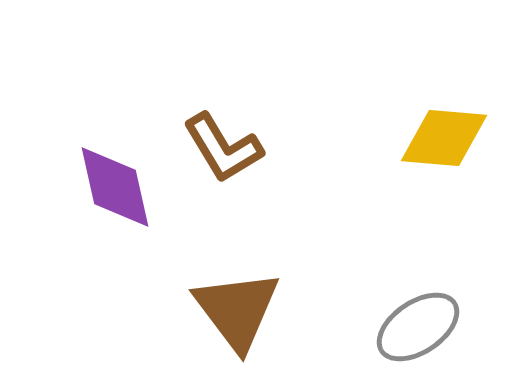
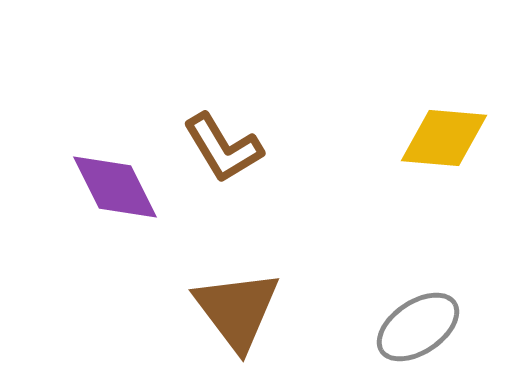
purple diamond: rotated 14 degrees counterclockwise
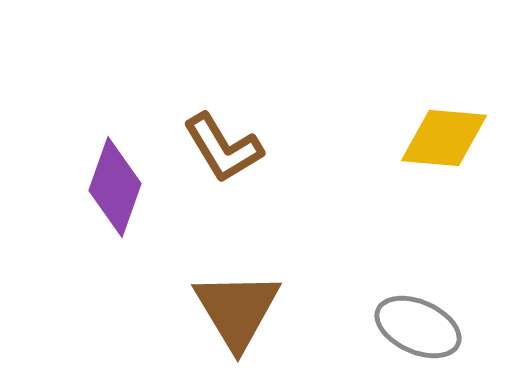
purple diamond: rotated 46 degrees clockwise
brown triangle: rotated 6 degrees clockwise
gray ellipse: rotated 58 degrees clockwise
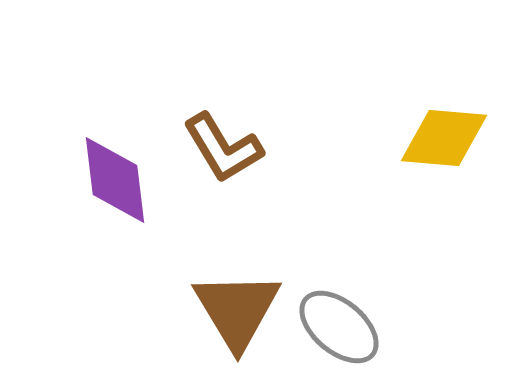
purple diamond: moved 7 px up; rotated 26 degrees counterclockwise
gray ellipse: moved 79 px left; rotated 16 degrees clockwise
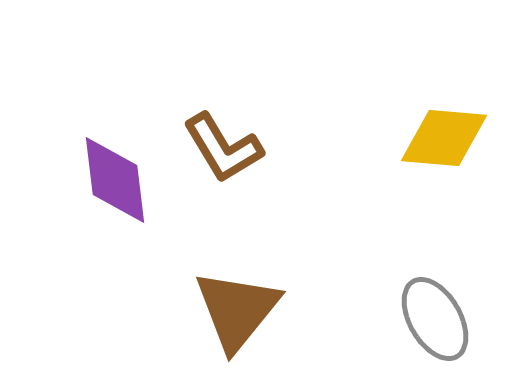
brown triangle: rotated 10 degrees clockwise
gray ellipse: moved 96 px right, 8 px up; rotated 20 degrees clockwise
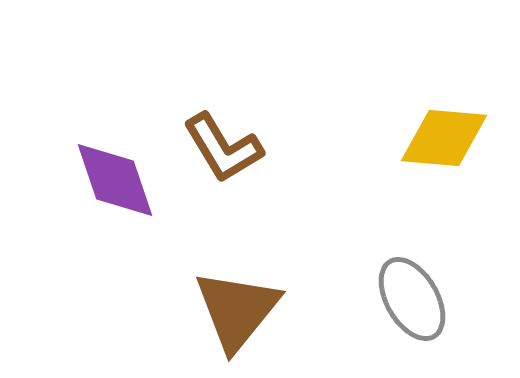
purple diamond: rotated 12 degrees counterclockwise
gray ellipse: moved 23 px left, 20 px up
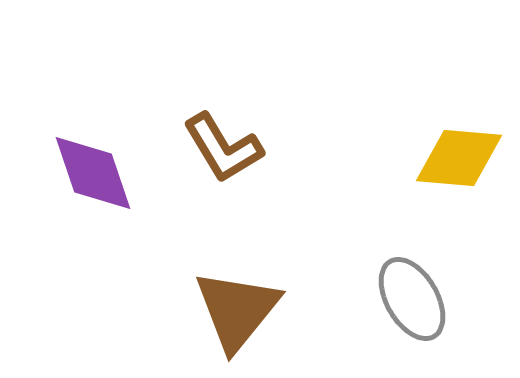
yellow diamond: moved 15 px right, 20 px down
purple diamond: moved 22 px left, 7 px up
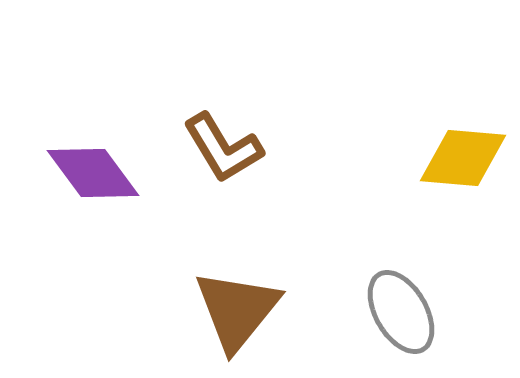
yellow diamond: moved 4 px right
purple diamond: rotated 18 degrees counterclockwise
gray ellipse: moved 11 px left, 13 px down
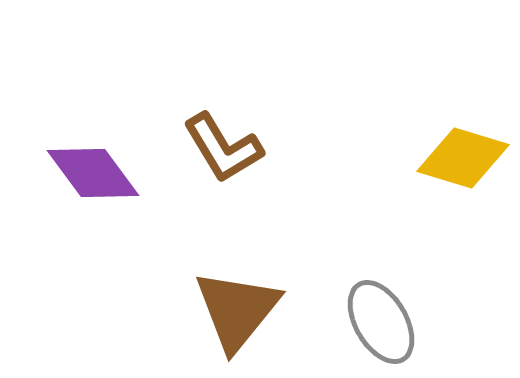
yellow diamond: rotated 12 degrees clockwise
gray ellipse: moved 20 px left, 10 px down
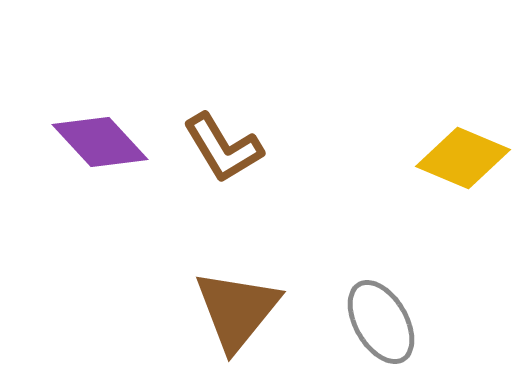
yellow diamond: rotated 6 degrees clockwise
purple diamond: moved 7 px right, 31 px up; rotated 6 degrees counterclockwise
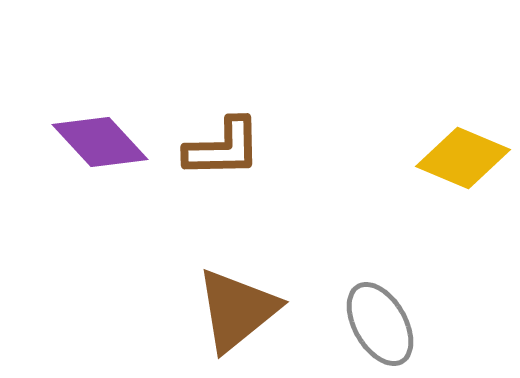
brown L-shape: rotated 60 degrees counterclockwise
brown triangle: rotated 12 degrees clockwise
gray ellipse: moved 1 px left, 2 px down
